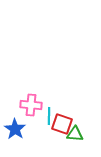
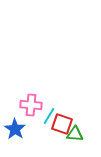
cyan line: rotated 30 degrees clockwise
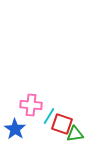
green triangle: rotated 12 degrees counterclockwise
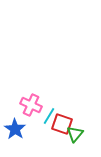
pink cross: rotated 20 degrees clockwise
green triangle: rotated 42 degrees counterclockwise
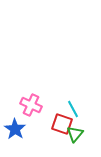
cyan line: moved 24 px right, 7 px up; rotated 60 degrees counterclockwise
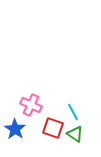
cyan line: moved 3 px down
red square: moved 9 px left, 4 px down
green triangle: rotated 36 degrees counterclockwise
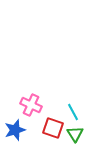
blue star: moved 1 px down; rotated 20 degrees clockwise
green triangle: rotated 24 degrees clockwise
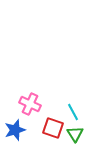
pink cross: moved 1 px left, 1 px up
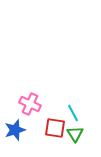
cyan line: moved 1 px down
red square: moved 2 px right; rotated 10 degrees counterclockwise
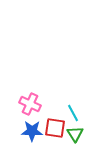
blue star: moved 17 px right, 1 px down; rotated 20 degrees clockwise
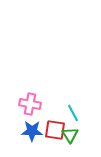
pink cross: rotated 15 degrees counterclockwise
red square: moved 2 px down
green triangle: moved 5 px left, 1 px down
